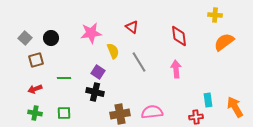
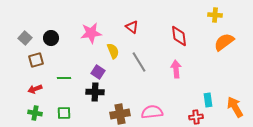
black cross: rotated 12 degrees counterclockwise
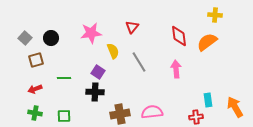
red triangle: rotated 32 degrees clockwise
orange semicircle: moved 17 px left
green square: moved 3 px down
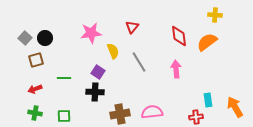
black circle: moved 6 px left
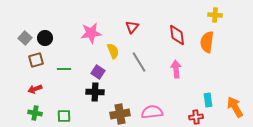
red diamond: moved 2 px left, 1 px up
orange semicircle: rotated 45 degrees counterclockwise
green line: moved 9 px up
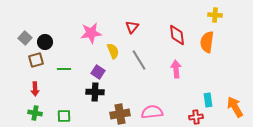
black circle: moved 4 px down
gray line: moved 2 px up
red arrow: rotated 72 degrees counterclockwise
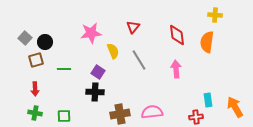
red triangle: moved 1 px right
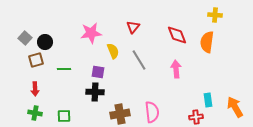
red diamond: rotated 15 degrees counterclockwise
purple square: rotated 24 degrees counterclockwise
pink semicircle: rotated 90 degrees clockwise
